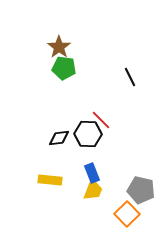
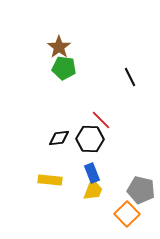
black hexagon: moved 2 px right, 5 px down
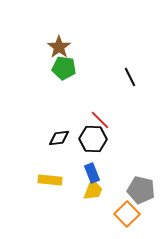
red line: moved 1 px left
black hexagon: moved 3 px right
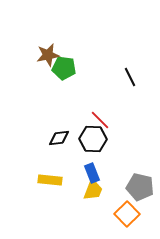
brown star: moved 11 px left, 8 px down; rotated 25 degrees clockwise
gray pentagon: moved 1 px left, 3 px up
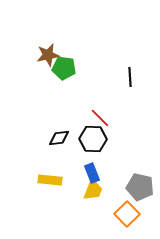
black line: rotated 24 degrees clockwise
red line: moved 2 px up
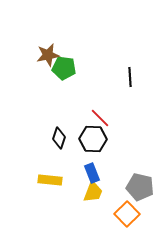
black diamond: rotated 65 degrees counterclockwise
yellow trapezoid: moved 2 px down
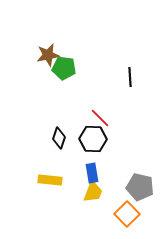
blue rectangle: rotated 12 degrees clockwise
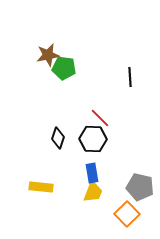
black diamond: moved 1 px left
yellow rectangle: moved 9 px left, 7 px down
